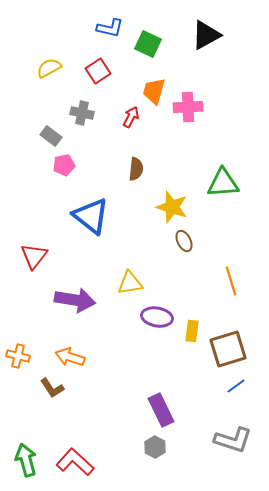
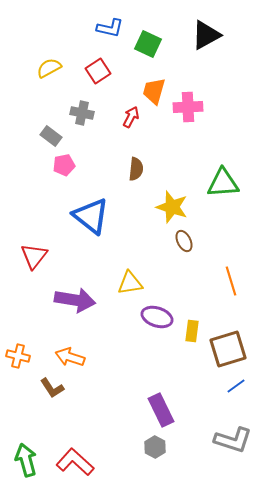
purple ellipse: rotated 8 degrees clockwise
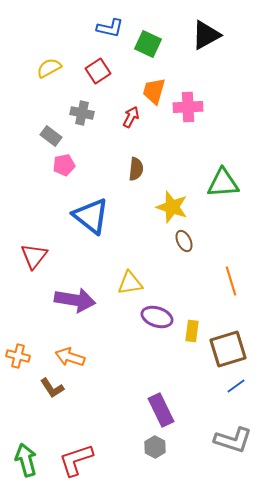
red L-shape: moved 1 px right, 2 px up; rotated 60 degrees counterclockwise
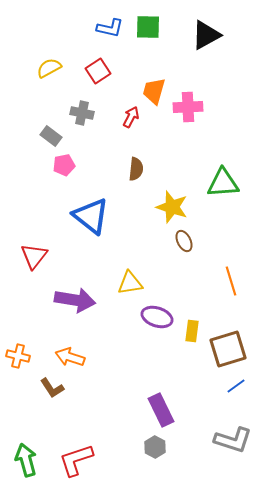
green square: moved 17 px up; rotated 24 degrees counterclockwise
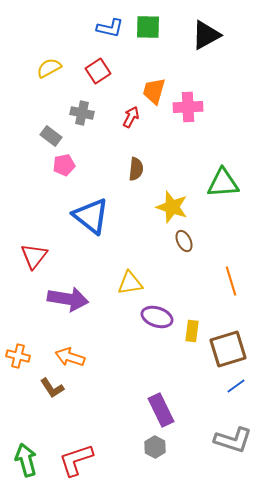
purple arrow: moved 7 px left, 1 px up
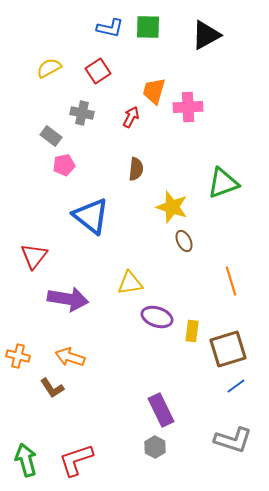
green triangle: rotated 16 degrees counterclockwise
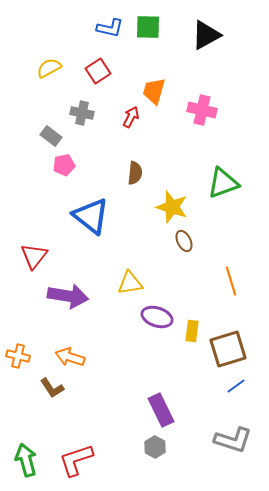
pink cross: moved 14 px right, 3 px down; rotated 16 degrees clockwise
brown semicircle: moved 1 px left, 4 px down
purple arrow: moved 3 px up
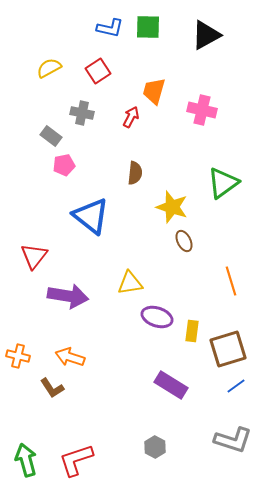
green triangle: rotated 16 degrees counterclockwise
purple rectangle: moved 10 px right, 25 px up; rotated 32 degrees counterclockwise
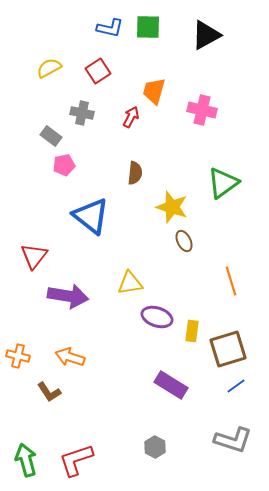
brown L-shape: moved 3 px left, 4 px down
